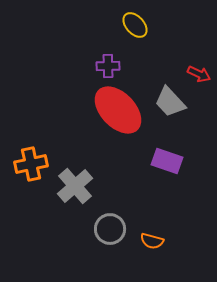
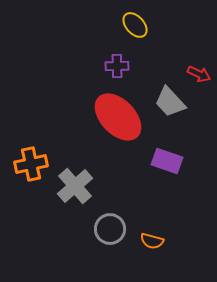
purple cross: moved 9 px right
red ellipse: moved 7 px down
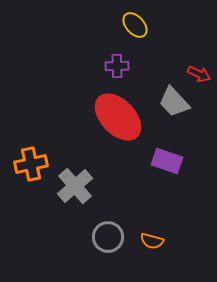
gray trapezoid: moved 4 px right
gray circle: moved 2 px left, 8 px down
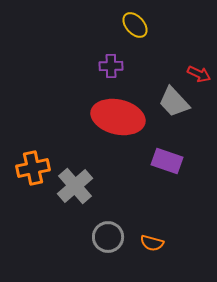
purple cross: moved 6 px left
red ellipse: rotated 33 degrees counterclockwise
orange cross: moved 2 px right, 4 px down
orange semicircle: moved 2 px down
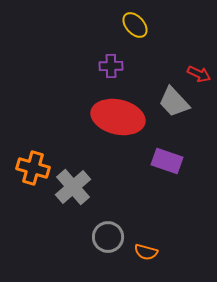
orange cross: rotated 28 degrees clockwise
gray cross: moved 2 px left, 1 px down
orange semicircle: moved 6 px left, 9 px down
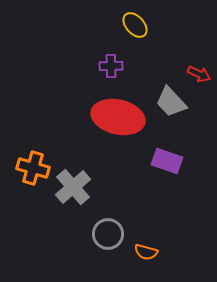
gray trapezoid: moved 3 px left
gray circle: moved 3 px up
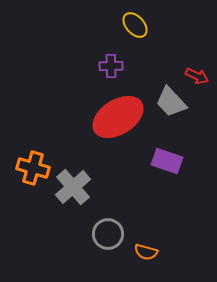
red arrow: moved 2 px left, 2 px down
red ellipse: rotated 45 degrees counterclockwise
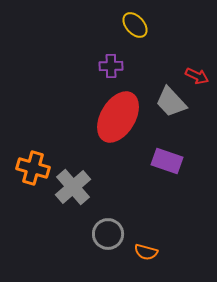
red ellipse: rotated 27 degrees counterclockwise
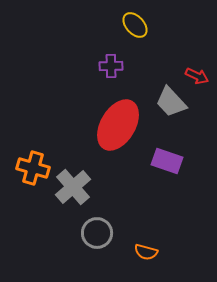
red ellipse: moved 8 px down
gray circle: moved 11 px left, 1 px up
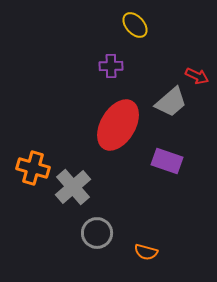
gray trapezoid: rotated 88 degrees counterclockwise
